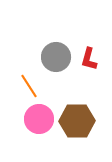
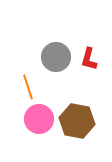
orange line: moved 1 px left, 1 px down; rotated 15 degrees clockwise
brown hexagon: rotated 12 degrees clockwise
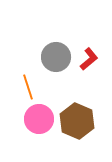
red L-shape: rotated 145 degrees counterclockwise
brown hexagon: rotated 12 degrees clockwise
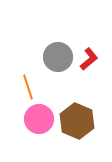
gray circle: moved 2 px right
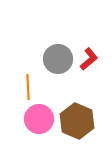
gray circle: moved 2 px down
orange line: rotated 15 degrees clockwise
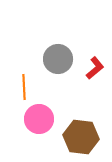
red L-shape: moved 6 px right, 9 px down
orange line: moved 4 px left
brown hexagon: moved 4 px right, 16 px down; rotated 16 degrees counterclockwise
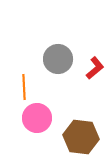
pink circle: moved 2 px left, 1 px up
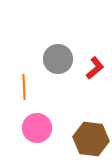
pink circle: moved 10 px down
brown hexagon: moved 10 px right, 2 px down
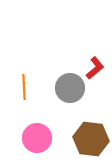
gray circle: moved 12 px right, 29 px down
pink circle: moved 10 px down
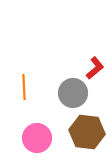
gray circle: moved 3 px right, 5 px down
brown hexagon: moved 4 px left, 7 px up
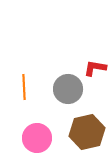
red L-shape: rotated 130 degrees counterclockwise
gray circle: moved 5 px left, 4 px up
brown hexagon: rotated 20 degrees counterclockwise
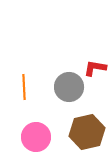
gray circle: moved 1 px right, 2 px up
pink circle: moved 1 px left, 1 px up
